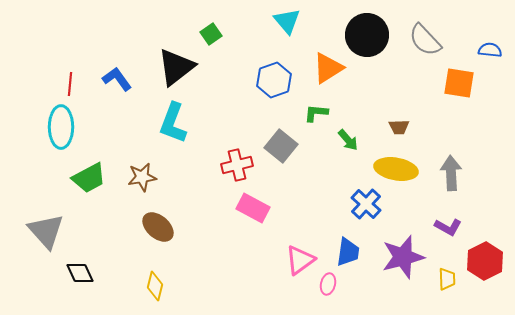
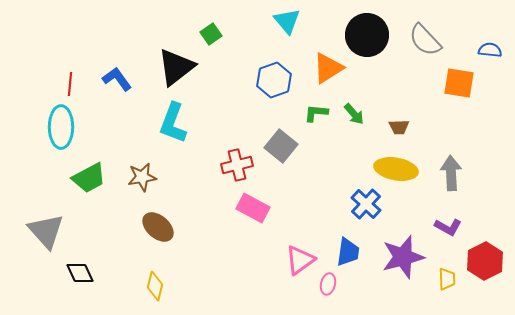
green arrow: moved 6 px right, 26 px up
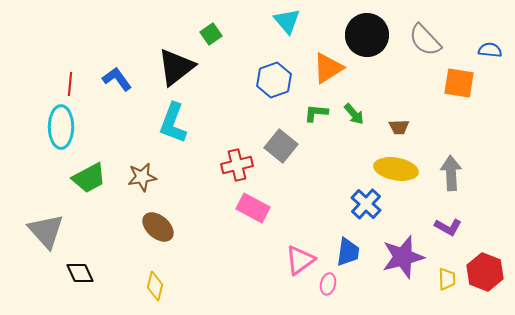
red hexagon: moved 11 px down; rotated 12 degrees counterclockwise
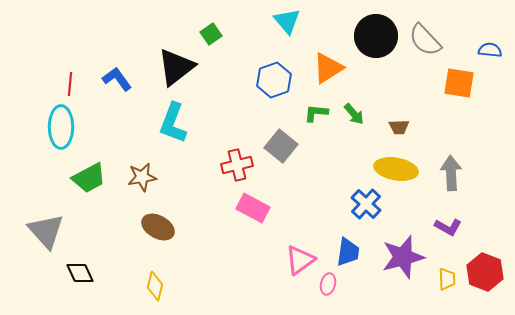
black circle: moved 9 px right, 1 px down
brown ellipse: rotated 12 degrees counterclockwise
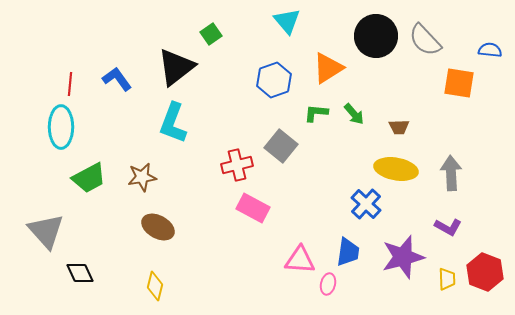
pink triangle: rotated 40 degrees clockwise
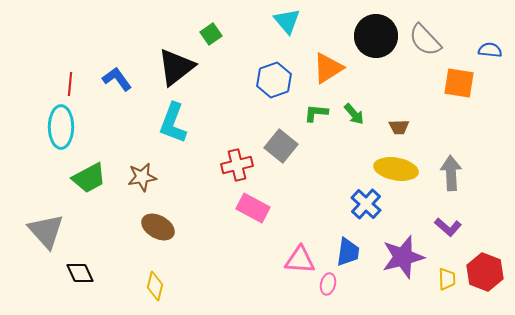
purple L-shape: rotated 12 degrees clockwise
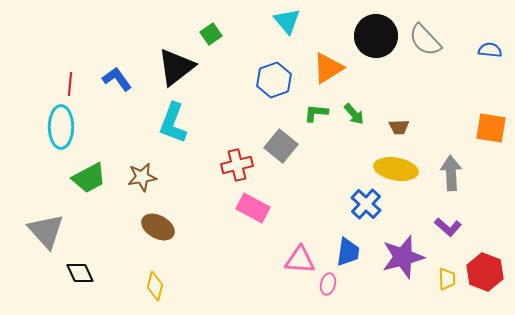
orange square: moved 32 px right, 45 px down
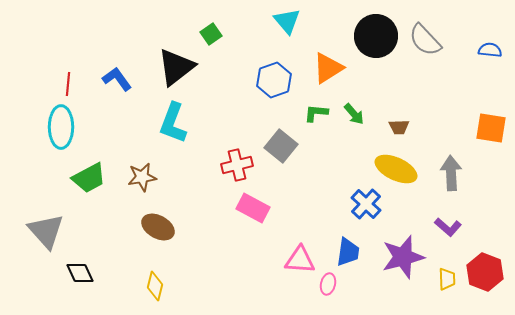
red line: moved 2 px left
yellow ellipse: rotated 15 degrees clockwise
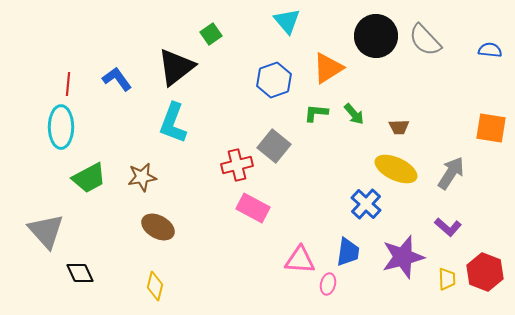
gray square: moved 7 px left
gray arrow: rotated 36 degrees clockwise
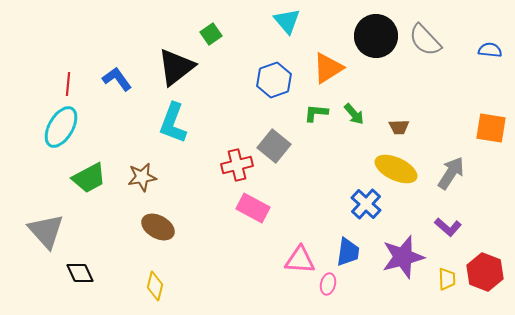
cyan ellipse: rotated 30 degrees clockwise
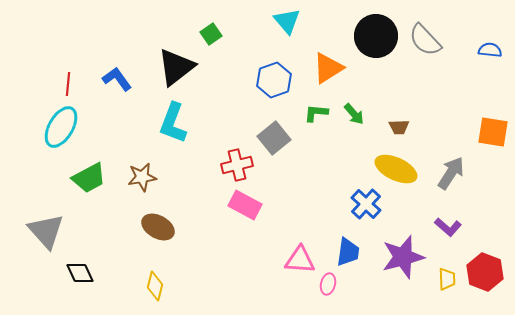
orange square: moved 2 px right, 4 px down
gray square: moved 8 px up; rotated 12 degrees clockwise
pink rectangle: moved 8 px left, 3 px up
